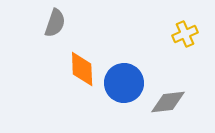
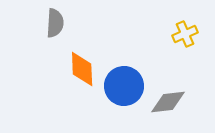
gray semicircle: rotated 16 degrees counterclockwise
blue circle: moved 3 px down
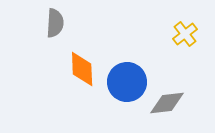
yellow cross: rotated 15 degrees counterclockwise
blue circle: moved 3 px right, 4 px up
gray diamond: moved 1 px left, 1 px down
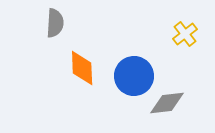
orange diamond: moved 1 px up
blue circle: moved 7 px right, 6 px up
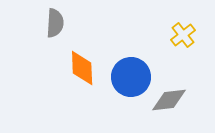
yellow cross: moved 2 px left, 1 px down
blue circle: moved 3 px left, 1 px down
gray diamond: moved 2 px right, 3 px up
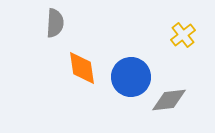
orange diamond: rotated 6 degrees counterclockwise
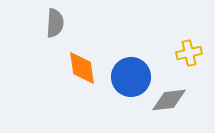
yellow cross: moved 6 px right, 18 px down; rotated 25 degrees clockwise
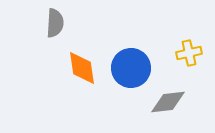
blue circle: moved 9 px up
gray diamond: moved 1 px left, 2 px down
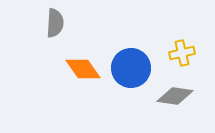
yellow cross: moved 7 px left
orange diamond: moved 1 px right, 1 px down; rotated 27 degrees counterclockwise
gray diamond: moved 7 px right, 6 px up; rotated 15 degrees clockwise
